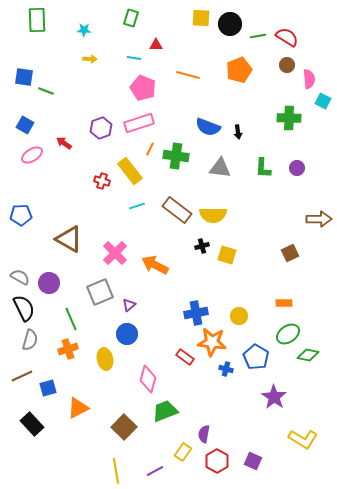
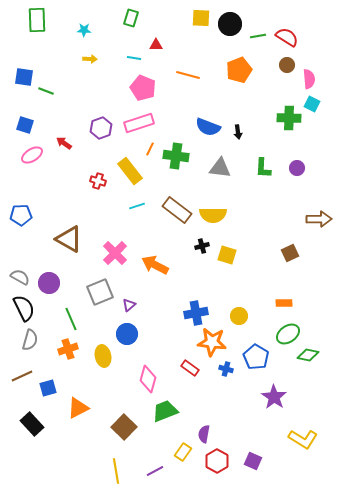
cyan square at (323, 101): moved 11 px left, 3 px down
blue square at (25, 125): rotated 12 degrees counterclockwise
red cross at (102, 181): moved 4 px left
red rectangle at (185, 357): moved 5 px right, 11 px down
yellow ellipse at (105, 359): moved 2 px left, 3 px up
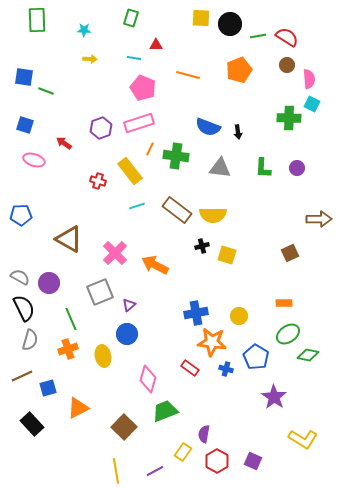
pink ellipse at (32, 155): moved 2 px right, 5 px down; rotated 50 degrees clockwise
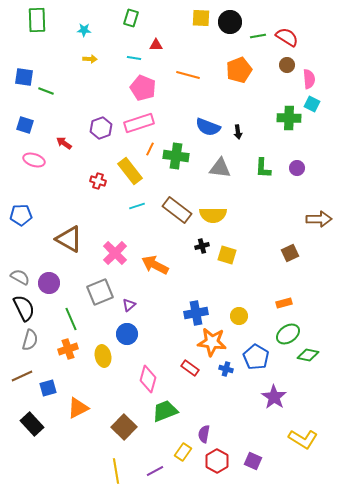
black circle at (230, 24): moved 2 px up
orange rectangle at (284, 303): rotated 14 degrees counterclockwise
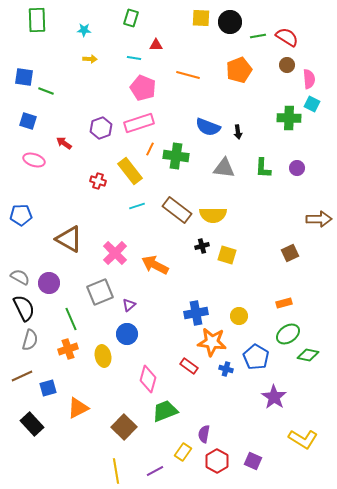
blue square at (25, 125): moved 3 px right, 4 px up
gray triangle at (220, 168): moved 4 px right
red rectangle at (190, 368): moved 1 px left, 2 px up
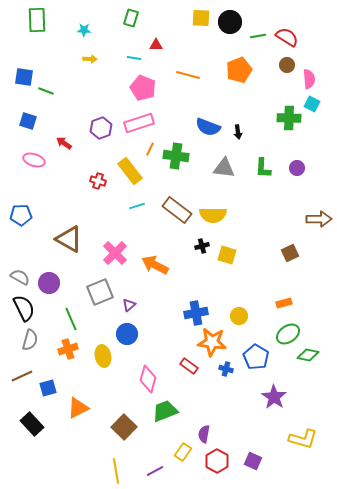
yellow L-shape at (303, 439): rotated 16 degrees counterclockwise
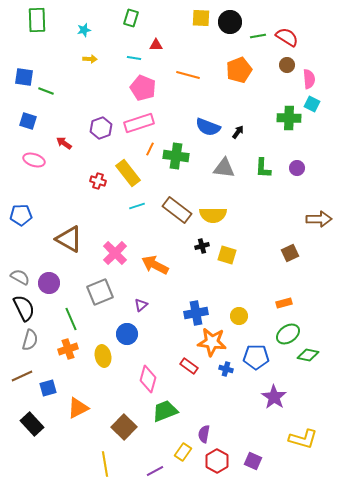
cyan star at (84, 30): rotated 16 degrees counterclockwise
black arrow at (238, 132): rotated 136 degrees counterclockwise
yellow rectangle at (130, 171): moved 2 px left, 2 px down
purple triangle at (129, 305): moved 12 px right
blue pentagon at (256, 357): rotated 30 degrees counterclockwise
yellow line at (116, 471): moved 11 px left, 7 px up
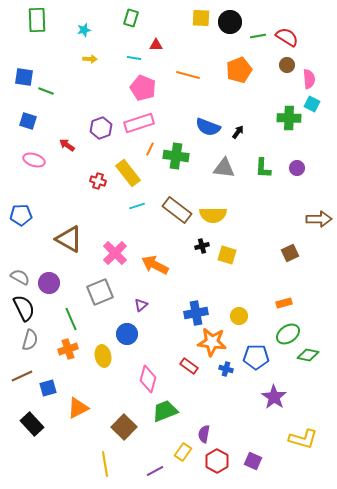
red arrow at (64, 143): moved 3 px right, 2 px down
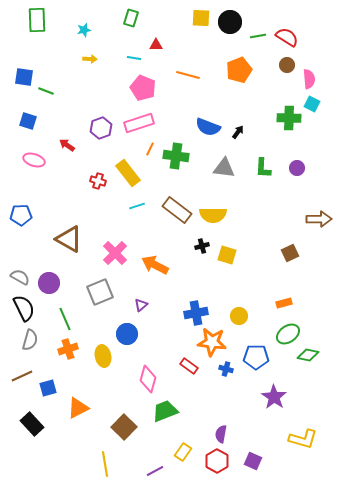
green line at (71, 319): moved 6 px left
purple semicircle at (204, 434): moved 17 px right
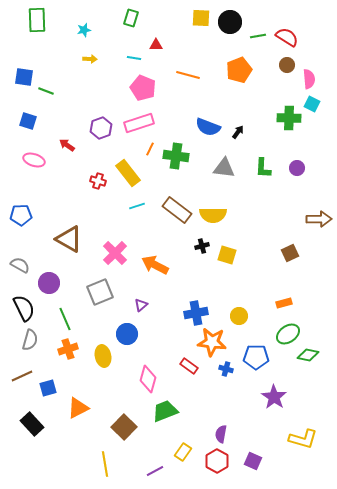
gray semicircle at (20, 277): moved 12 px up
